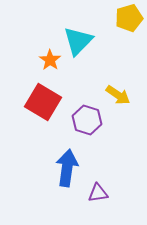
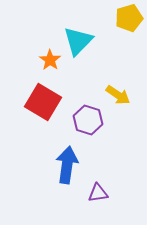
purple hexagon: moved 1 px right
blue arrow: moved 3 px up
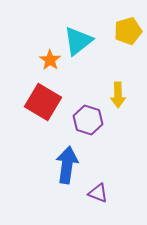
yellow pentagon: moved 1 px left, 13 px down
cyan triangle: rotated 8 degrees clockwise
yellow arrow: rotated 55 degrees clockwise
purple triangle: rotated 30 degrees clockwise
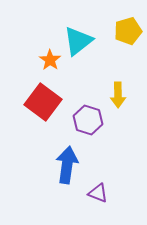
red square: rotated 6 degrees clockwise
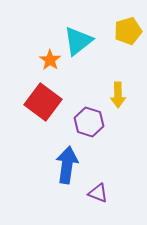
purple hexagon: moved 1 px right, 2 px down
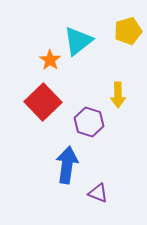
red square: rotated 9 degrees clockwise
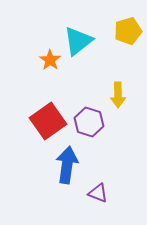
red square: moved 5 px right, 19 px down; rotated 9 degrees clockwise
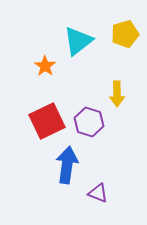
yellow pentagon: moved 3 px left, 3 px down
orange star: moved 5 px left, 6 px down
yellow arrow: moved 1 px left, 1 px up
red square: moved 1 px left; rotated 9 degrees clockwise
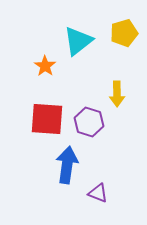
yellow pentagon: moved 1 px left, 1 px up
red square: moved 2 px up; rotated 30 degrees clockwise
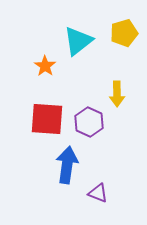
purple hexagon: rotated 8 degrees clockwise
